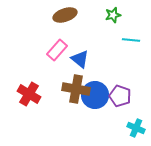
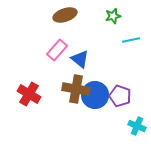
green star: moved 1 px down
cyan line: rotated 18 degrees counterclockwise
cyan cross: moved 1 px right, 2 px up
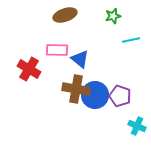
pink rectangle: rotated 50 degrees clockwise
red cross: moved 25 px up
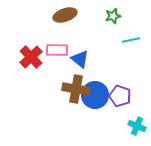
red cross: moved 2 px right, 12 px up; rotated 15 degrees clockwise
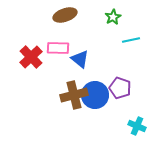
green star: moved 1 px down; rotated 14 degrees counterclockwise
pink rectangle: moved 1 px right, 2 px up
brown cross: moved 2 px left, 6 px down; rotated 24 degrees counterclockwise
purple pentagon: moved 8 px up
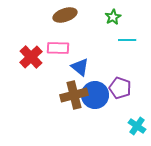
cyan line: moved 4 px left; rotated 12 degrees clockwise
blue triangle: moved 8 px down
cyan cross: rotated 12 degrees clockwise
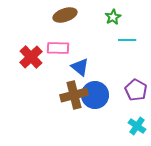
purple pentagon: moved 16 px right, 2 px down; rotated 10 degrees clockwise
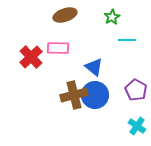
green star: moved 1 px left
blue triangle: moved 14 px right
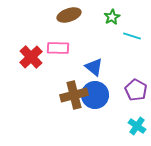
brown ellipse: moved 4 px right
cyan line: moved 5 px right, 4 px up; rotated 18 degrees clockwise
